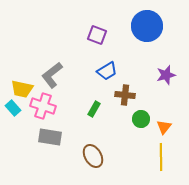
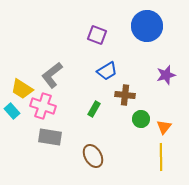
yellow trapezoid: rotated 20 degrees clockwise
cyan rectangle: moved 1 px left, 3 px down
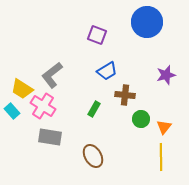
blue circle: moved 4 px up
pink cross: rotated 15 degrees clockwise
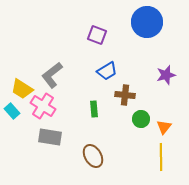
green rectangle: rotated 35 degrees counterclockwise
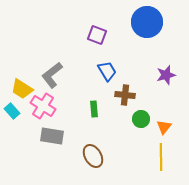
blue trapezoid: rotated 90 degrees counterclockwise
gray rectangle: moved 2 px right, 1 px up
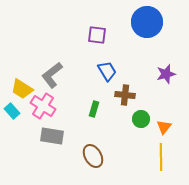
purple square: rotated 12 degrees counterclockwise
purple star: moved 1 px up
green rectangle: rotated 21 degrees clockwise
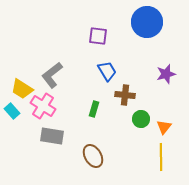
purple square: moved 1 px right, 1 px down
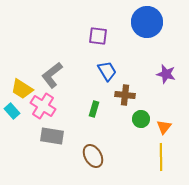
purple star: rotated 30 degrees clockwise
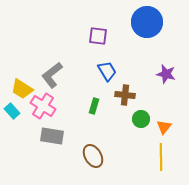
green rectangle: moved 3 px up
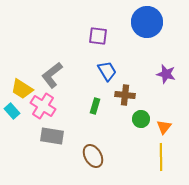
green rectangle: moved 1 px right
